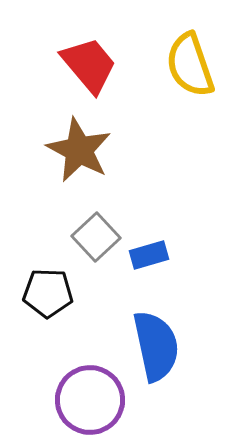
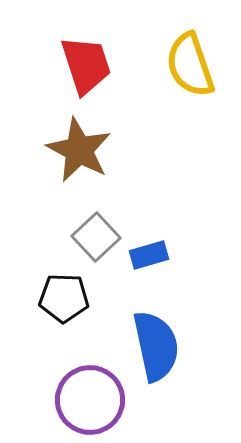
red trapezoid: moved 3 px left; rotated 22 degrees clockwise
black pentagon: moved 16 px right, 5 px down
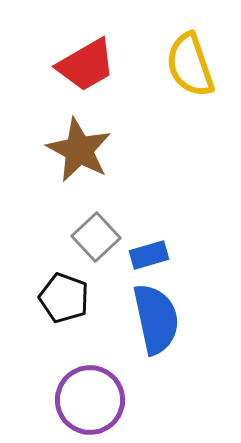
red trapezoid: rotated 78 degrees clockwise
black pentagon: rotated 18 degrees clockwise
blue semicircle: moved 27 px up
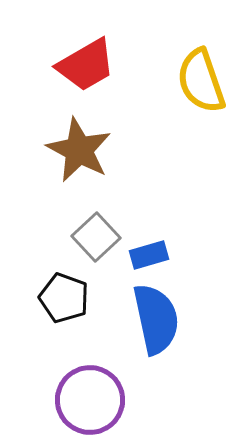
yellow semicircle: moved 11 px right, 16 px down
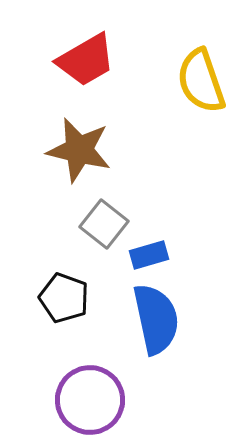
red trapezoid: moved 5 px up
brown star: rotated 14 degrees counterclockwise
gray square: moved 8 px right, 13 px up; rotated 9 degrees counterclockwise
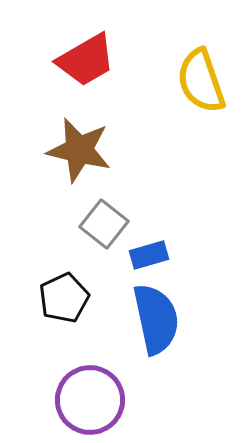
black pentagon: rotated 27 degrees clockwise
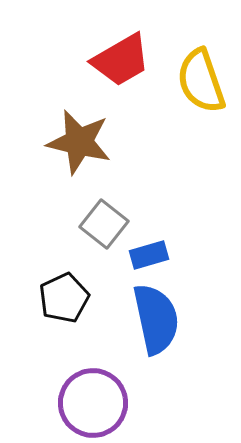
red trapezoid: moved 35 px right
brown star: moved 8 px up
purple circle: moved 3 px right, 3 px down
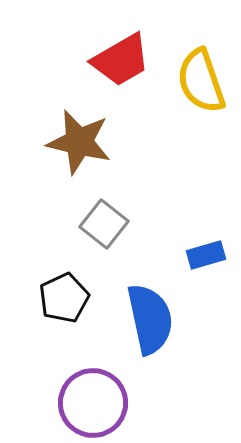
blue rectangle: moved 57 px right
blue semicircle: moved 6 px left
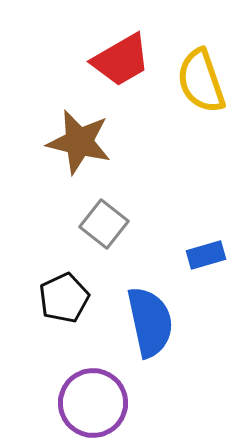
blue semicircle: moved 3 px down
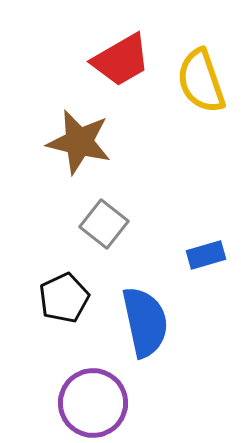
blue semicircle: moved 5 px left
